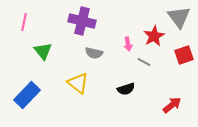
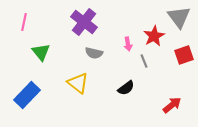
purple cross: moved 2 px right, 1 px down; rotated 24 degrees clockwise
green triangle: moved 2 px left, 1 px down
gray line: moved 1 px up; rotated 40 degrees clockwise
black semicircle: moved 1 px up; rotated 18 degrees counterclockwise
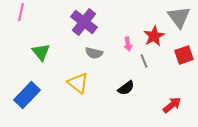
pink line: moved 3 px left, 10 px up
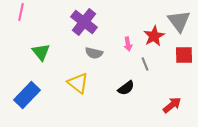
gray triangle: moved 4 px down
red square: rotated 18 degrees clockwise
gray line: moved 1 px right, 3 px down
